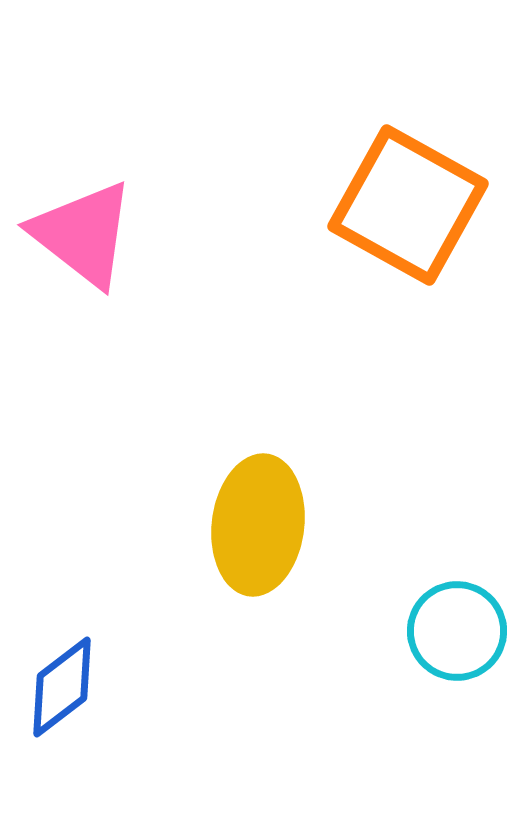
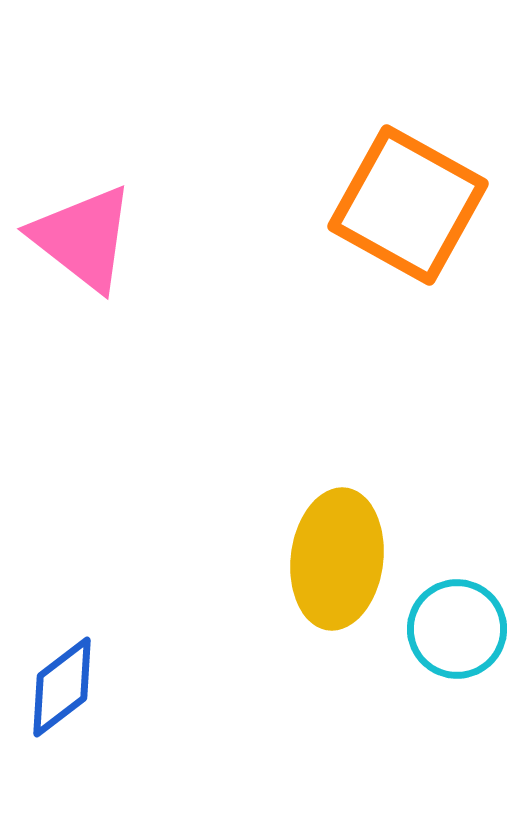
pink triangle: moved 4 px down
yellow ellipse: moved 79 px right, 34 px down
cyan circle: moved 2 px up
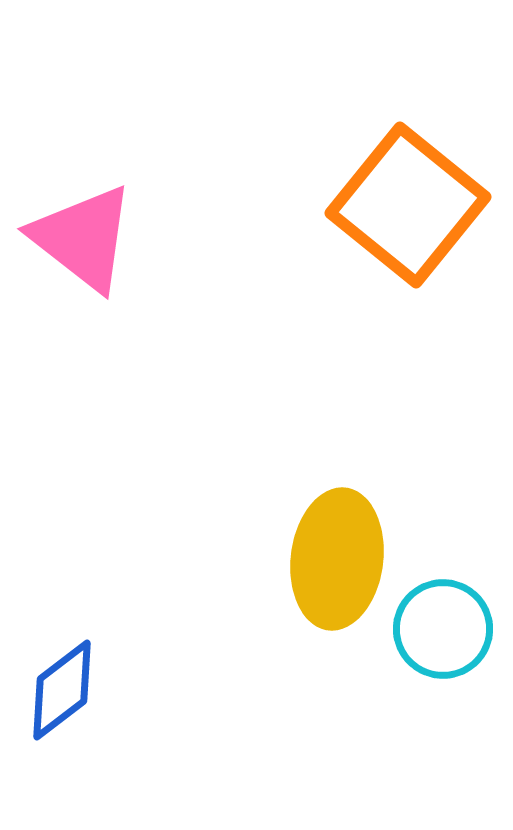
orange square: rotated 10 degrees clockwise
cyan circle: moved 14 px left
blue diamond: moved 3 px down
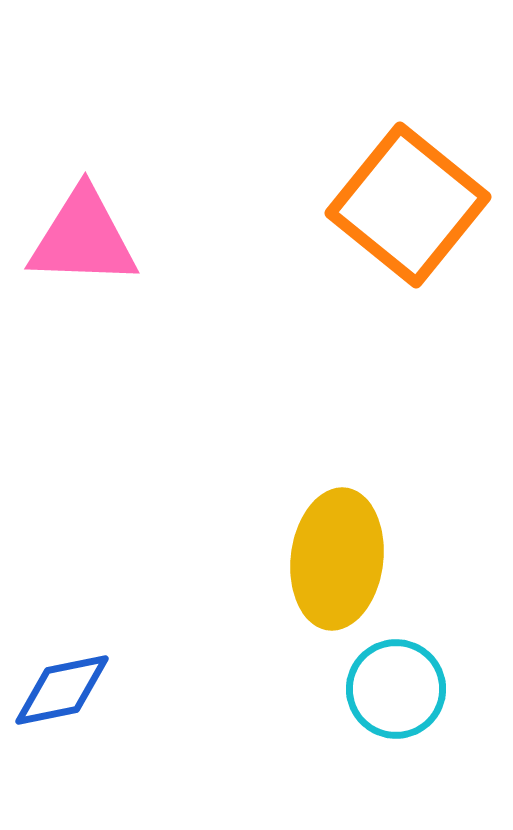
pink triangle: rotated 36 degrees counterclockwise
cyan circle: moved 47 px left, 60 px down
blue diamond: rotated 26 degrees clockwise
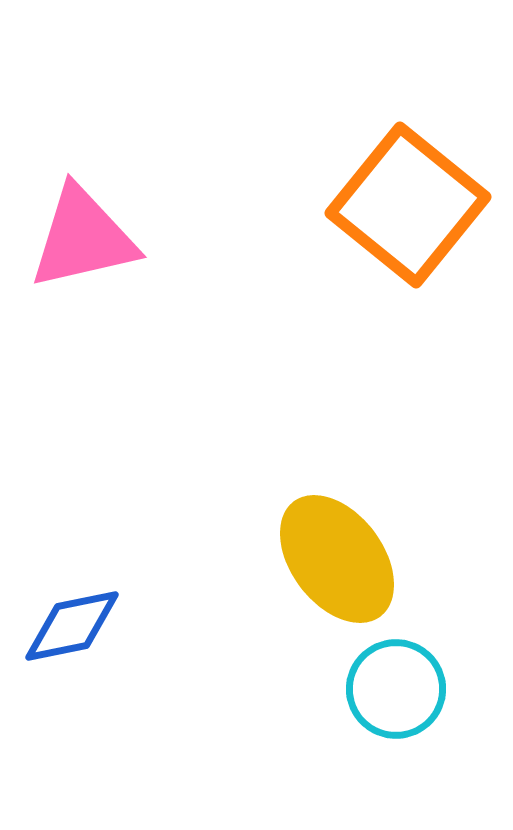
pink triangle: rotated 15 degrees counterclockwise
yellow ellipse: rotated 44 degrees counterclockwise
blue diamond: moved 10 px right, 64 px up
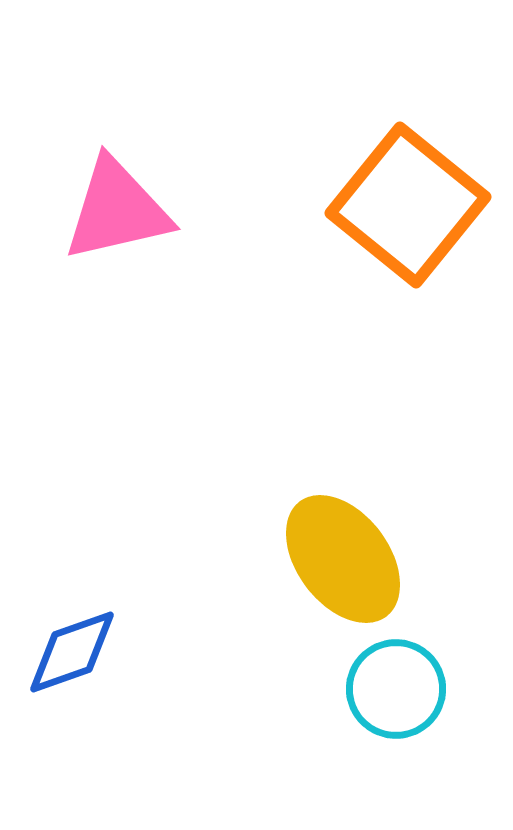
pink triangle: moved 34 px right, 28 px up
yellow ellipse: moved 6 px right
blue diamond: moved 26 px down; rotated 8 degrees counterclockwise
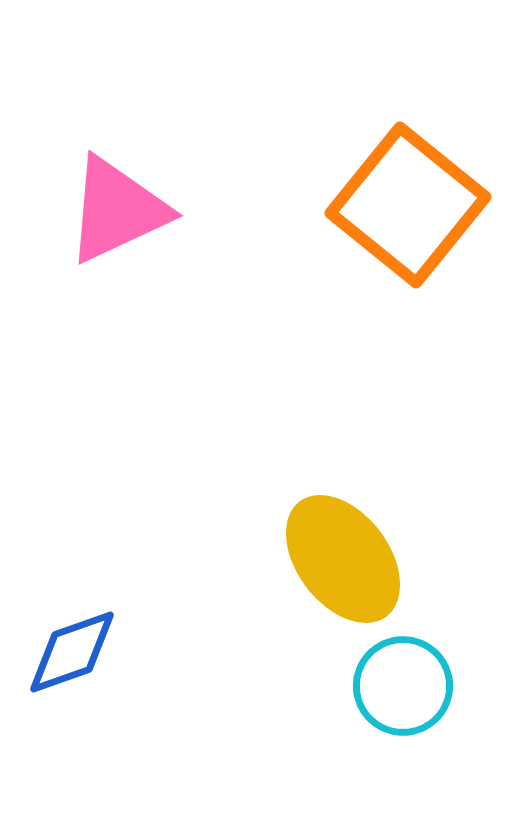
pink triangle: rotated 12 degrees counterclockwise
cyan circle: moved 7 px right, 3 px up
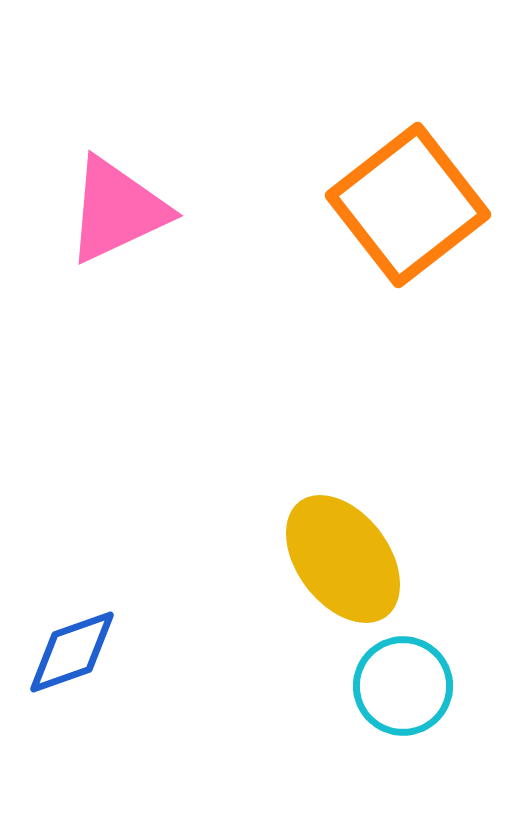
orange square: rotated 13 degrees clockwise
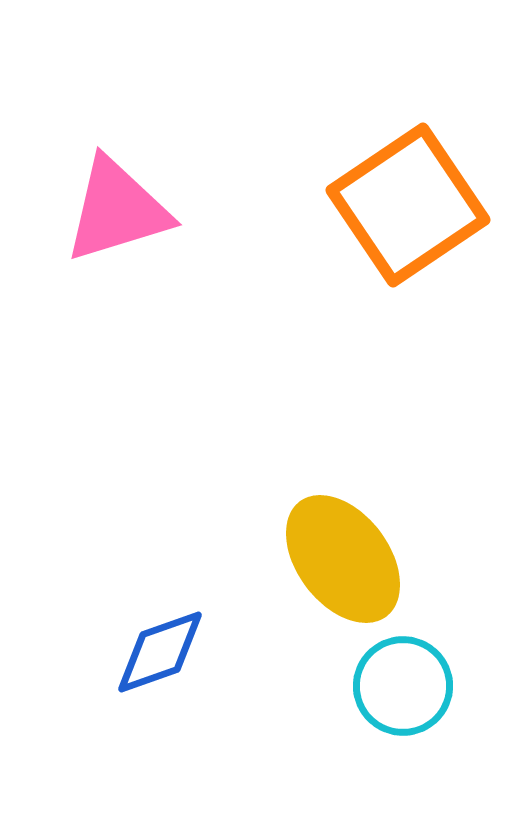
orange square: rotated 4 degrees clockwise
pink triangle: rotated 8 degrees clockwise
blue diamond: moved 88 px right
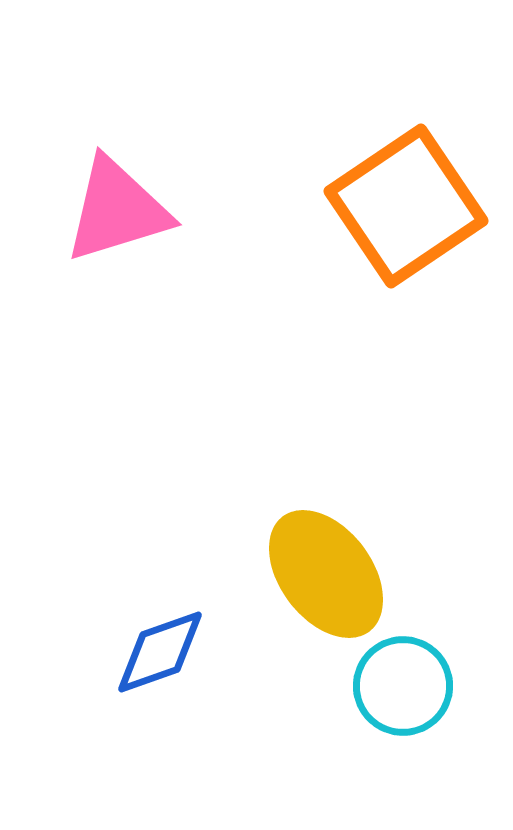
orange square: moved 2 px left, 1 px down
yellow ellipse: moved 17 px left, 15 px down
